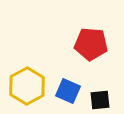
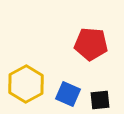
yellow hexagon: moved 1 px left, 2 px up
blue square: moved 3 px down
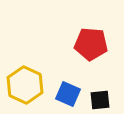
yellow hexagon: moved 1 px left, 1 px down; rotated 6 degrees counterclockwise
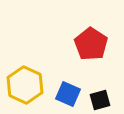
red pentagon: rotated 28 degrees clockwise
black square: rotated 10 degrees counterclockwise
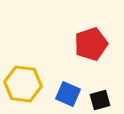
red pentagon: rotated 20 degrees clockwise
yellow hexagon: moved 2 px left, 1 px up; rotated 18 degrees counterclockwise
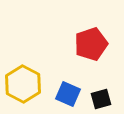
yellow hexagon: rotated 21 degrees clockwise
black square: moved 1 px right, 1 px up
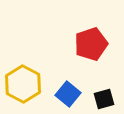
blue square: rotated 15 degrees clockwise
black square: moved 3 px right
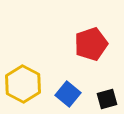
black square: moved 3 px right
